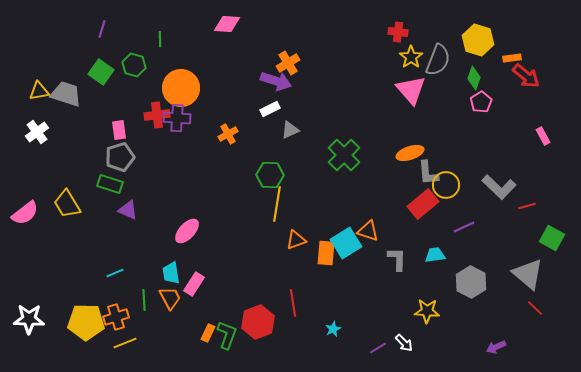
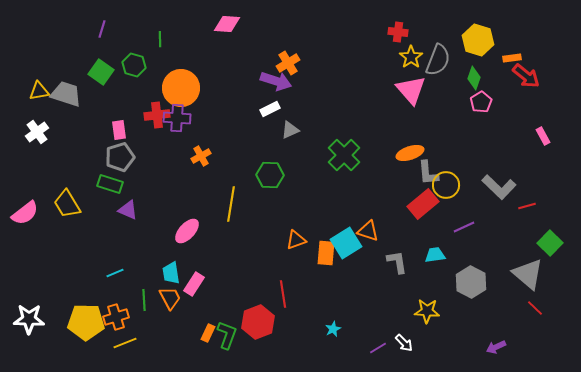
orange cross at (228, 134): moved 27 px left, 22 px down
yellow line at (277, 204): moved 46 px left
green square at (552, 238): moved 2 px left, 5 px down; rotated 15 degrees clockwise
gray L-shape at (397, 259): moved 3 px down; rotated 10 degrees counterclockwise
red line at (293, 303): moved 10 px left, 9 px up
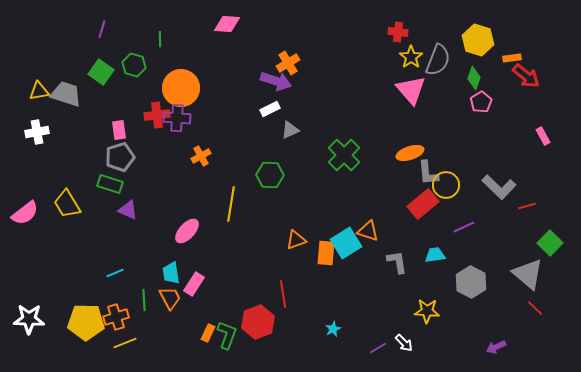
white cross at (37, 132): rotated 25 degrees clockwise
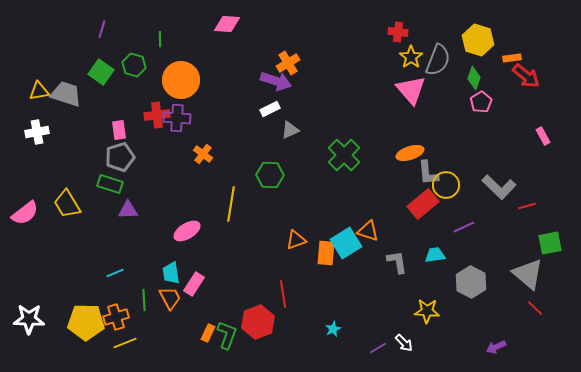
orange circle at (181, 88): moved 8 px up
orange cross at (201, 156): moved 2 px right, 2 px up; rotated 24 degrees counterclockwise
purple triangle at (128, 210): rotated 25 degrees counterclockwise
pink ellipse at (187, 231): rotated 16 degrees clockwise
green square at (550, 243): rotated 35 degrees clockwise
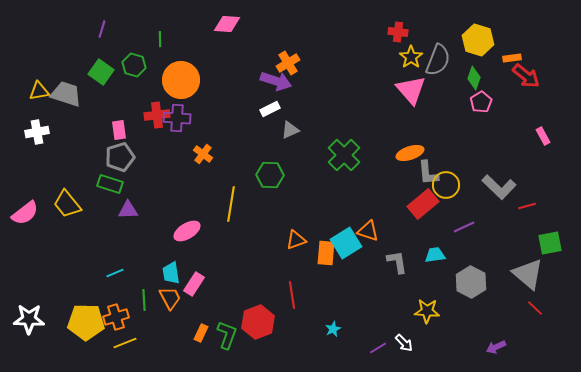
yellow trapezoid at (67, 204): rotated 8 degrees counterclockwise
red line at (283, 294): moved 9 px right, 1 px down
orange rectangle at (208, 333): moved 7 px left
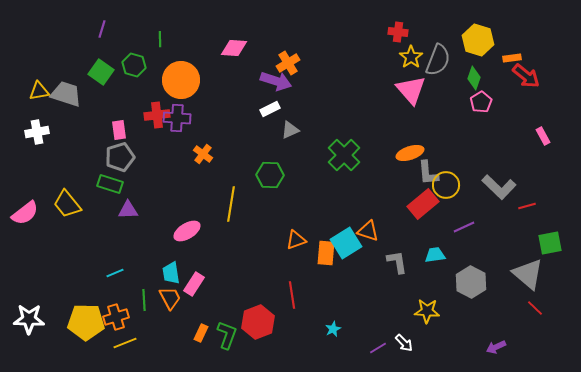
pink diamond at (227, 24): moved 7 px right, 24 px down
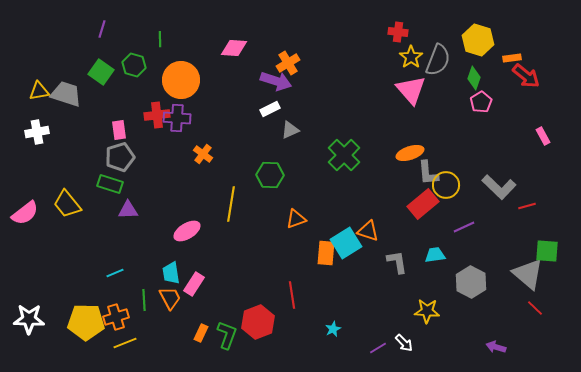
orange triangle at (296, 240): moved 21 px up
green square at (550, 243): moved 3 px left, 8 px down; rotated 15 degrees clockwise
purple arrow at (496, 347): rotated 42 degrees clockwise
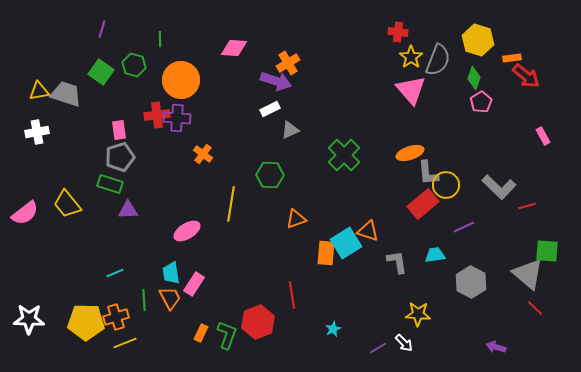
yellow star at (427, 311): moved 9 px left, 3 px down
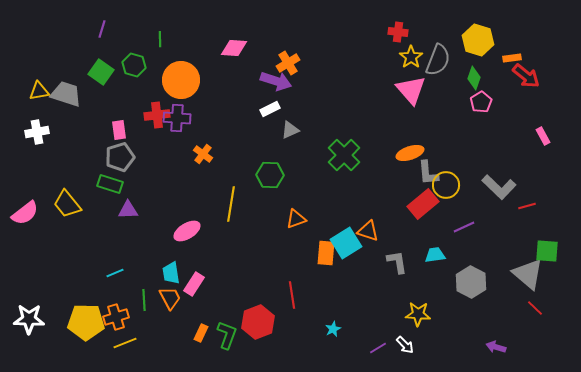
white arrow at (404, 343): moved 1 px right, 2 px down
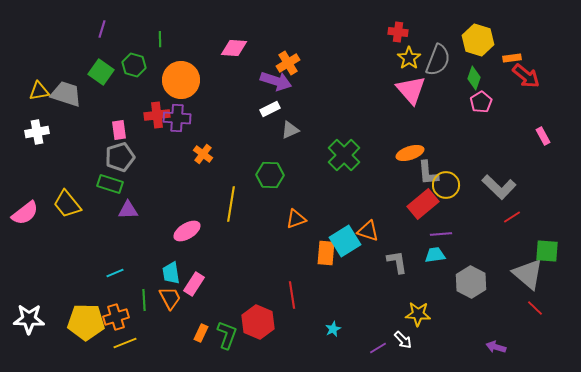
yellow star at (411, 57): moved 2 px left, 1 px down
red line at (527, 206): moved 15 px left, 11 px down; rotated 18 degrees counterclockwise
purple line at (464, 227): moved 23 px left, 7 px down; rotated 20 degrees clockwise
cyan square at (346, 243): moved 1 px left, 2 px up
red hexagon at (258, 322): rotated 16 degrees counterclockwise
white arrow at (405, 345): moved 2 px left, 5 px up
